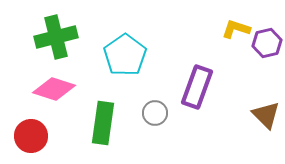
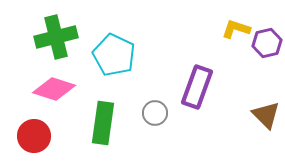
cyan pentagon: moved 11 px left; rotated 12 degrees counterclockwise
red circle: moved 3 px right
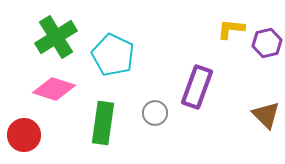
yellow L-shape: moved 5 px left; rotated 12 degrees counterclockwise
green cross: rotated 18 degrees counterclockwise
cyan pentagon: moved 1 px left
red circle: moved 10 px left, 1 px up
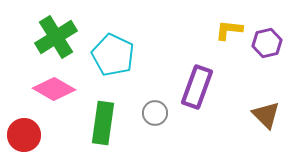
yellow L-shape: moved 2 px left, 1 px down
pink diamond: rotated 12 degrees clockwise
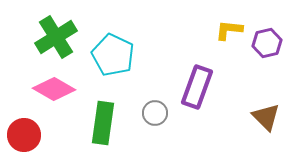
brown triangle: moved 2 px down
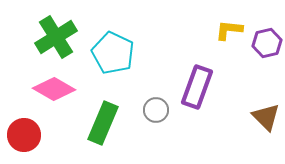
cyan pentagon: moved 2 px up
gray circle: moved 1 px right, 3 px up
green rectangle: rotated 15 degrees clockwise
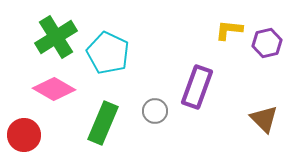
cyan pentagon: moved 5 px left
gray circle: moved 1 px left, 1 px down
brown triangle: moved 2 px left, 2 px down
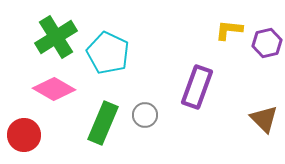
gray circle: moved 10 px left, 4 px down
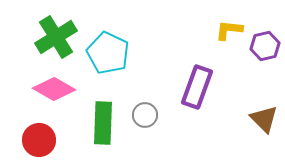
purple hexagon: moved 2 px left, 3 px down
green rectangle: rotated 21 degrees counterclockwise
red circle: moved 15 px right, 5 px down
